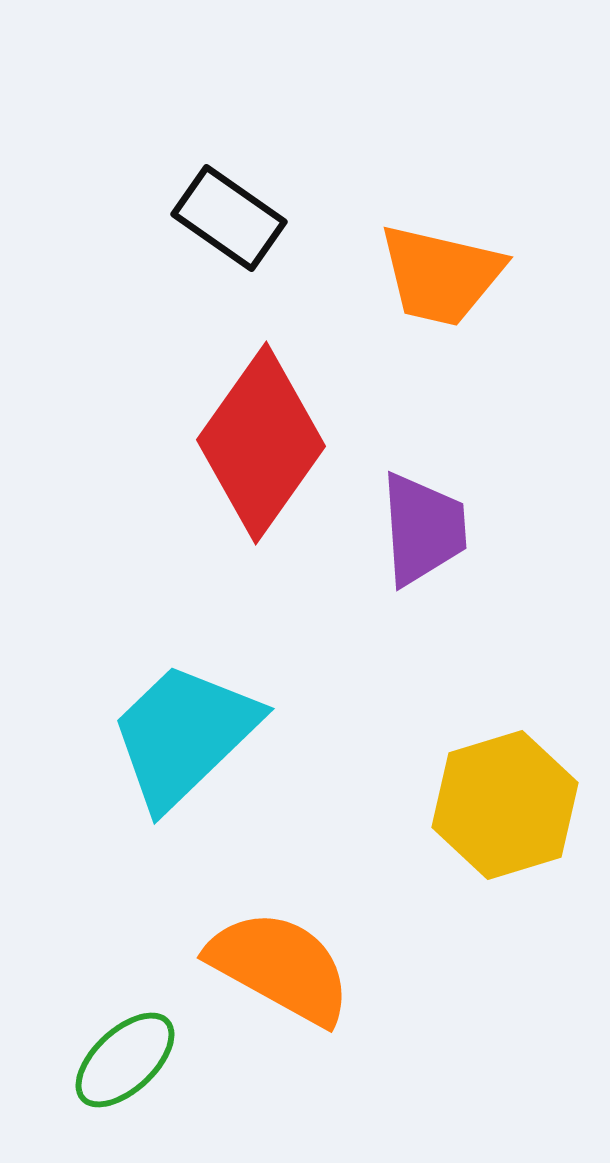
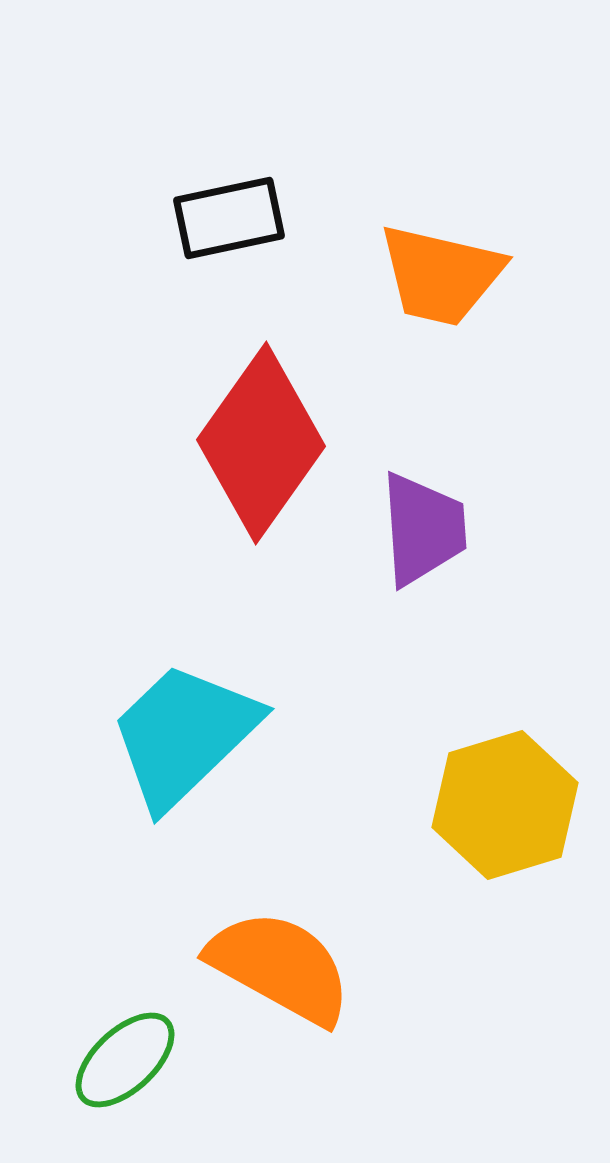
black rectangle: rotated 47 degrees counterclockwise
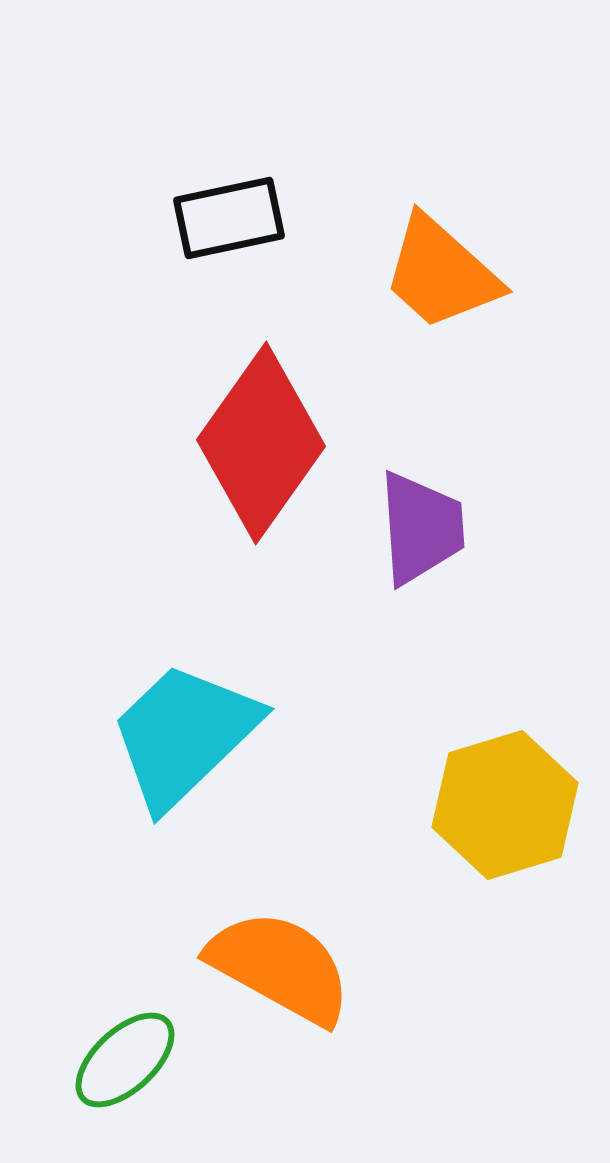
orange trapezoid: moved 2 px up; rotated 29 degrees clockwise
purple trapezoid: moved 2 px left, 1 px up
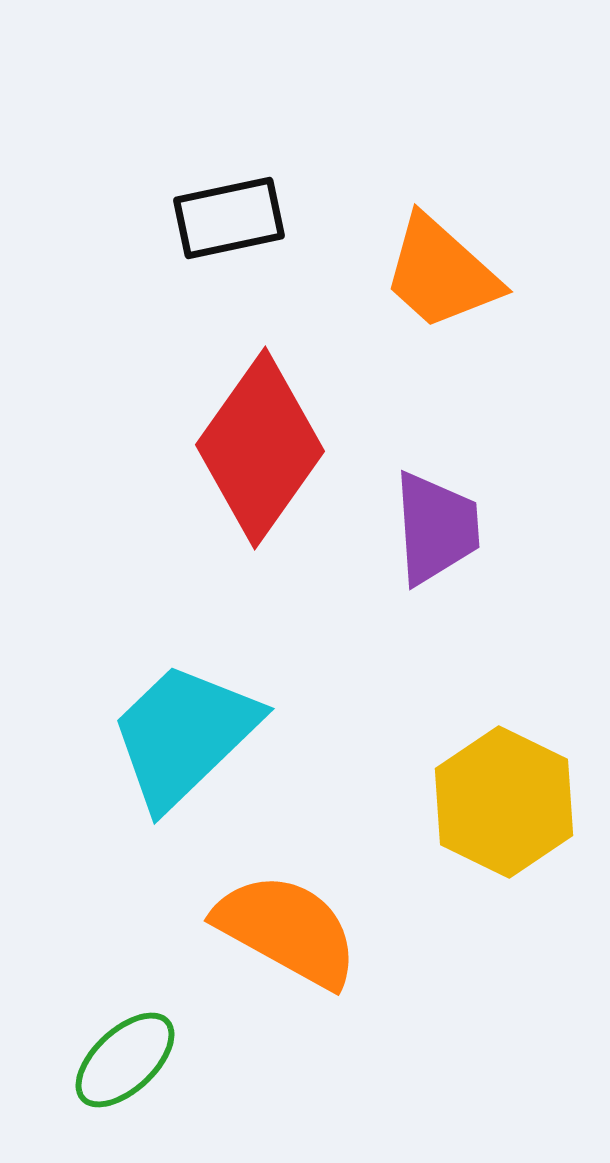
red diamond: moved 1 px left, 5 px down
purple trapezoid: moved 15 px right
yellow hexagon: moved 1 px left, 3 px up; rotated 17 degrees counterclockwise
orange semicircle: moved 7 px right, 37 px up
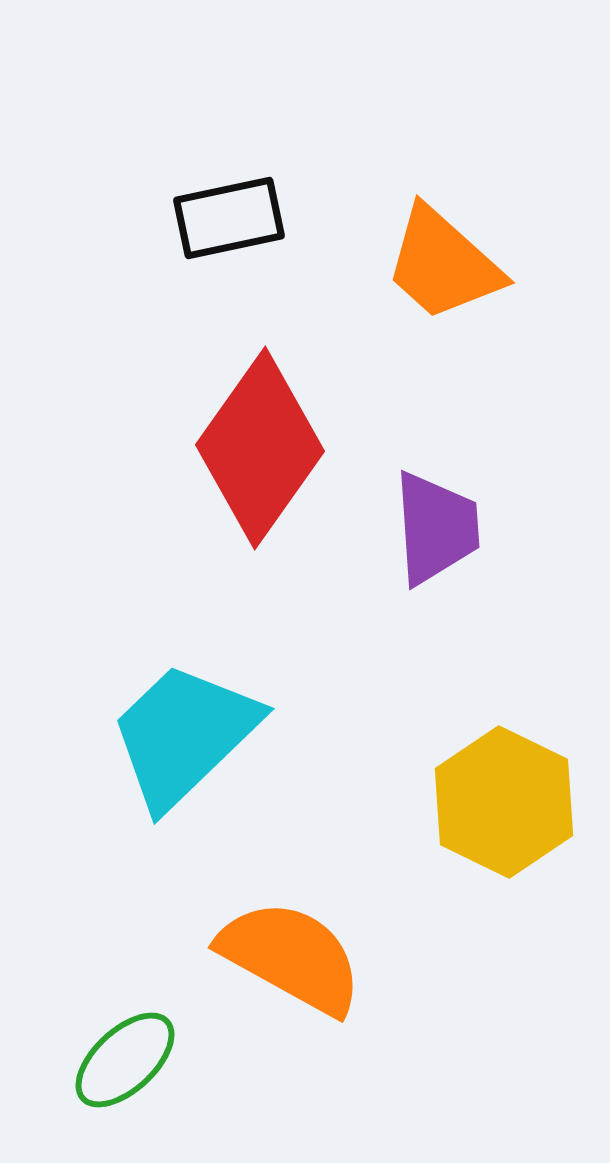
orange trapezoid: moved 2 px right, 9 px up
orange semicircle: moved 4 px right, 27 px down
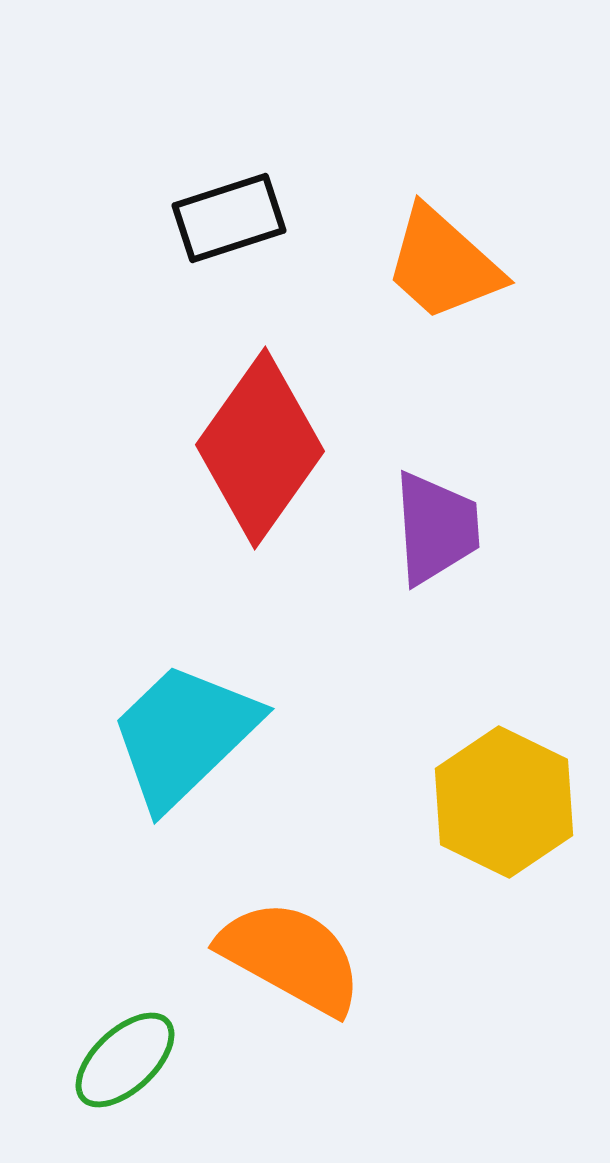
black rectangle: rotated 6 degrees counterclockwise
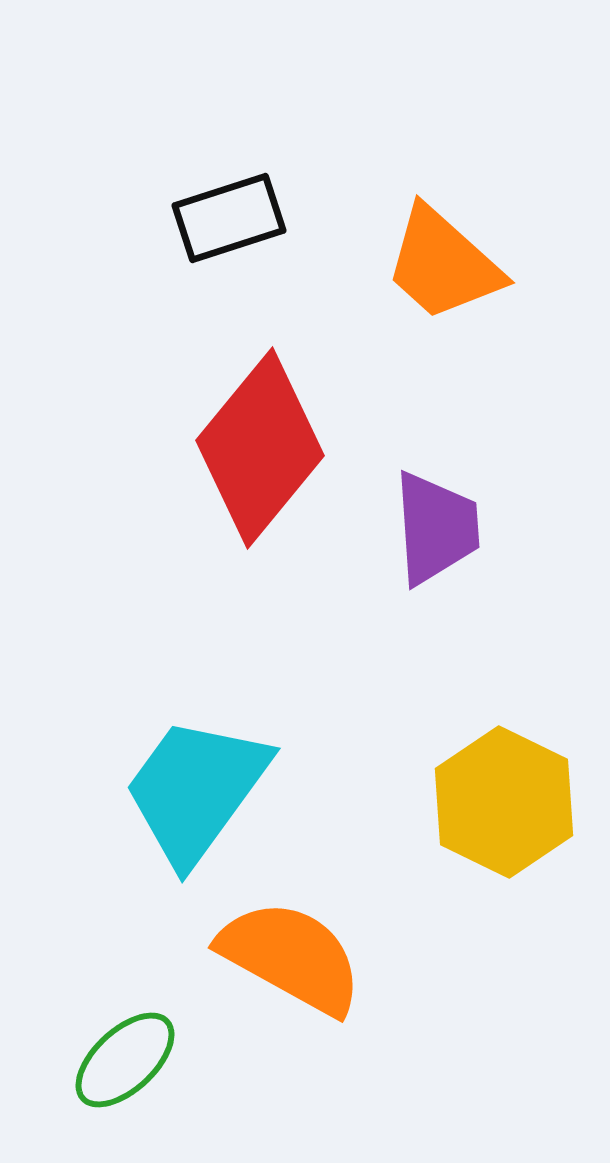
red diamond: rotated 4 degrees clockwise
cyan trapezoid: moved 12 px right, 55 px down; rotated 10 degrees counterclockwise
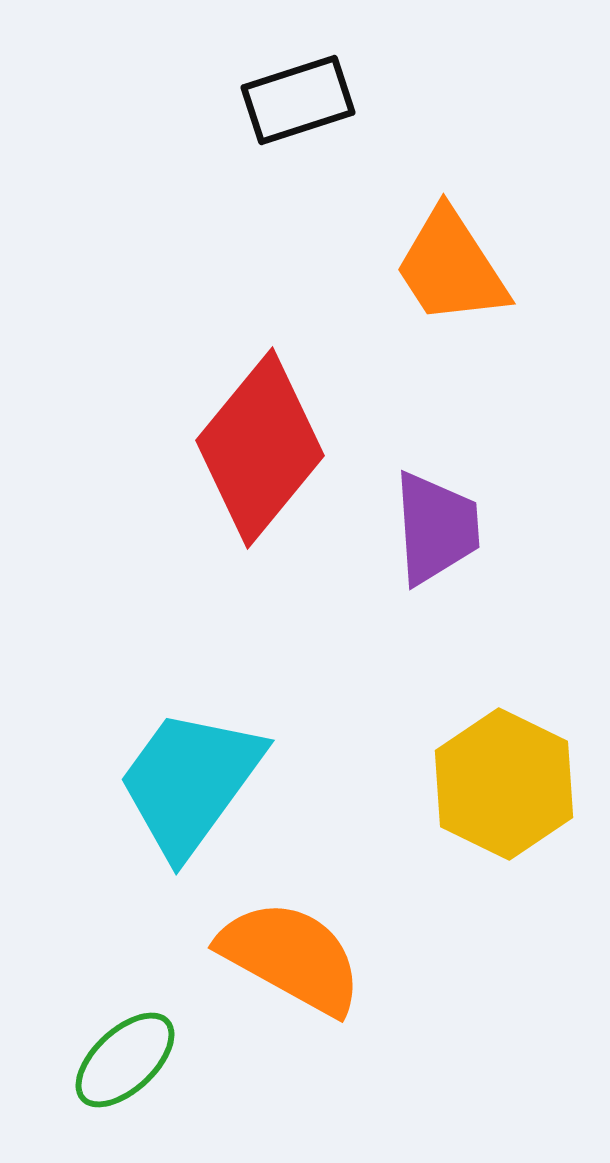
black rectangle: moved 69 px right, 118 px up
orange trapezoid: moved 8 px right, 3 px down; rotated 15 degrees clockwise
cyan trapezoid: moved 6 px left, 8 px up
yellow hexagon: moved 18 px up
